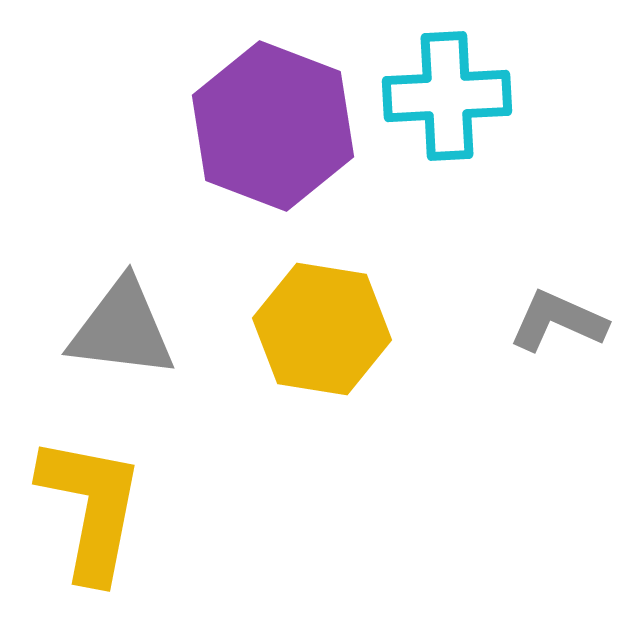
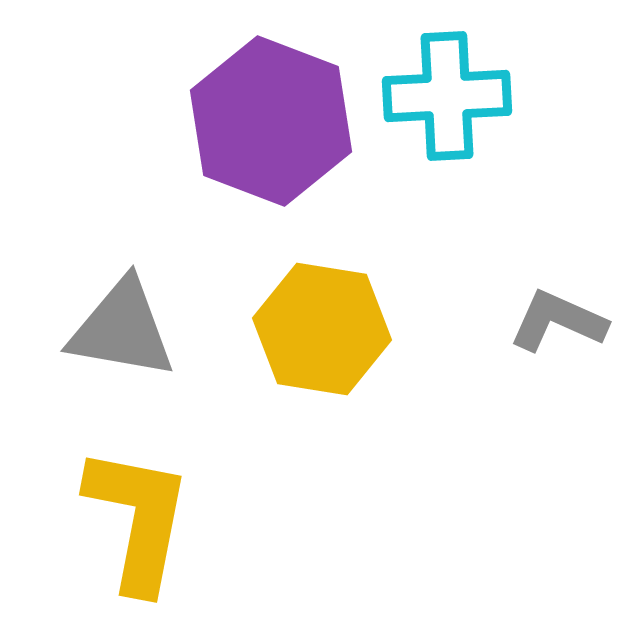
purple hexagon: moved 2 px left, 5 px up
gray triangle: rotated 3 degrees clockwise
yellow L-shape: moved 47 px right, 11 px down
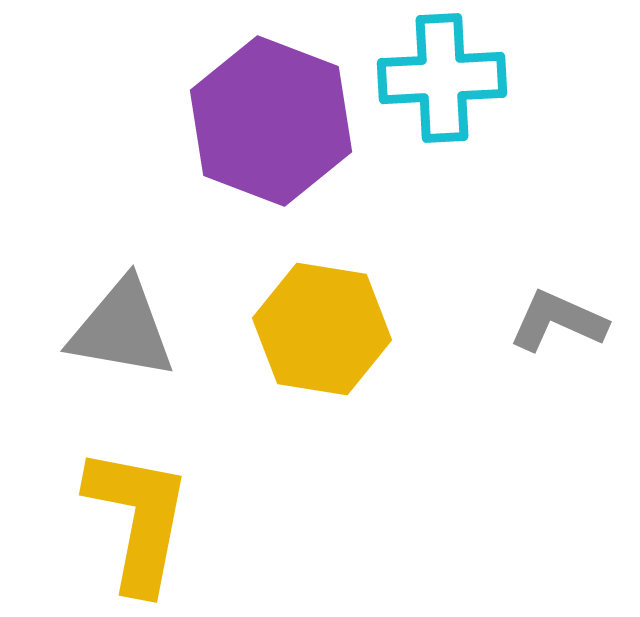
cyan cross: moved 5 px left, 18 px up
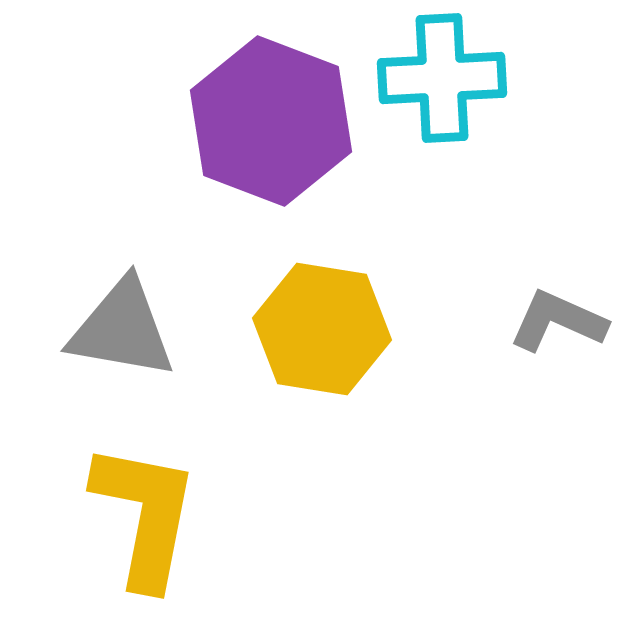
yellow L-shape: moved 7 px right, 4 px up
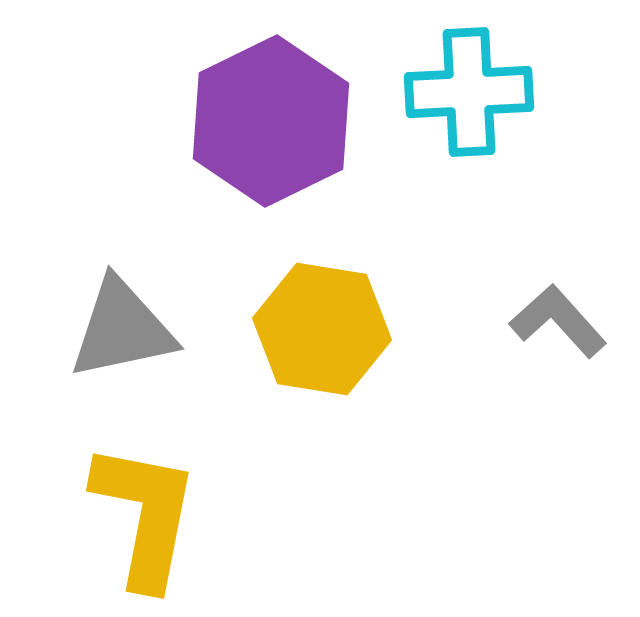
cyan cross: moved 27 px right, 14 px down
purple hexagon: rotated 13 degrees clockwise
gray L-shape: rotated 24 degrees clockwise
gray triangle: rotated 22 degrees counterclockwise
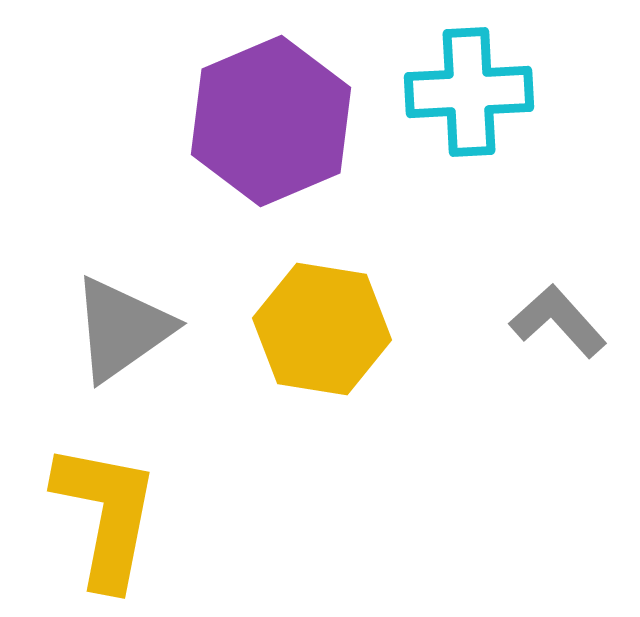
purple hexagon: rotated 3 degrees clockwise
gray triangle: rotated 23 degrees counterclockwise
yellow L-shape: moved 39 px left
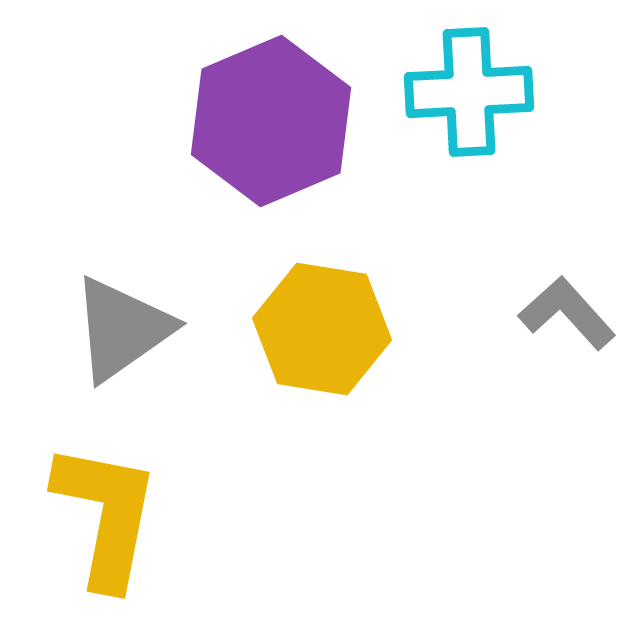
gray L-shape: moved 9 px right, 8 px up
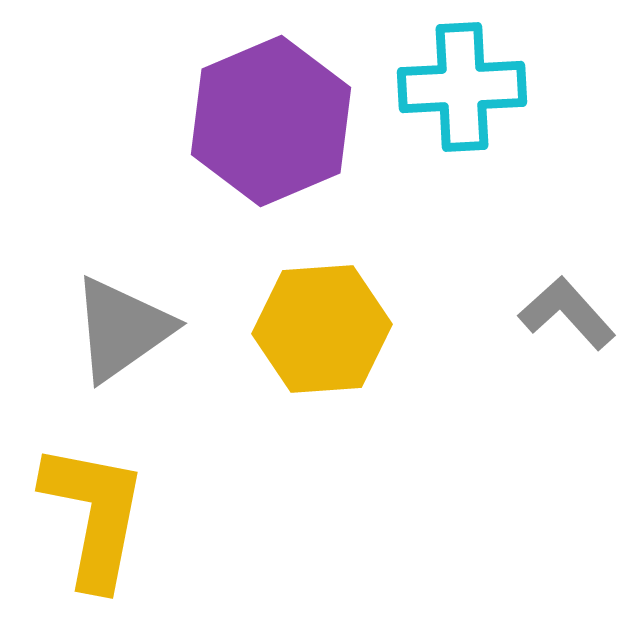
cyan cross: moved 7 px left, 5 px up
yellow hexagon: rotated 13 degrees counterclockwise
yellow L-shape: moved 12 px left
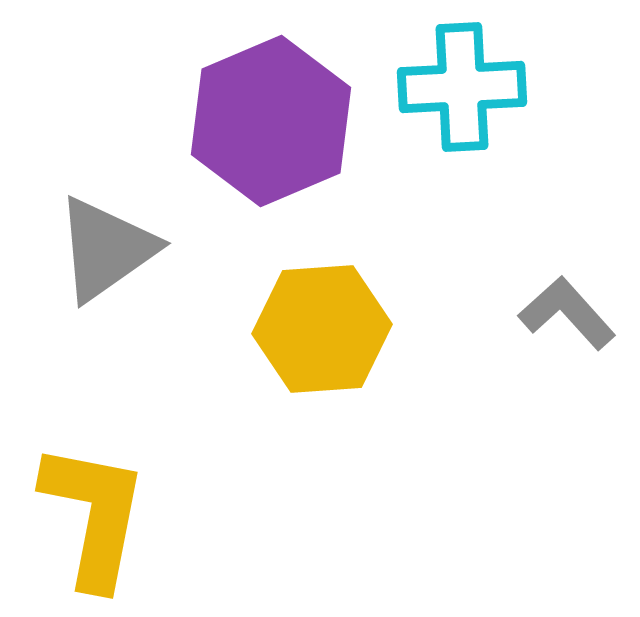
gray triangle: moved 16 px left, 80 px up
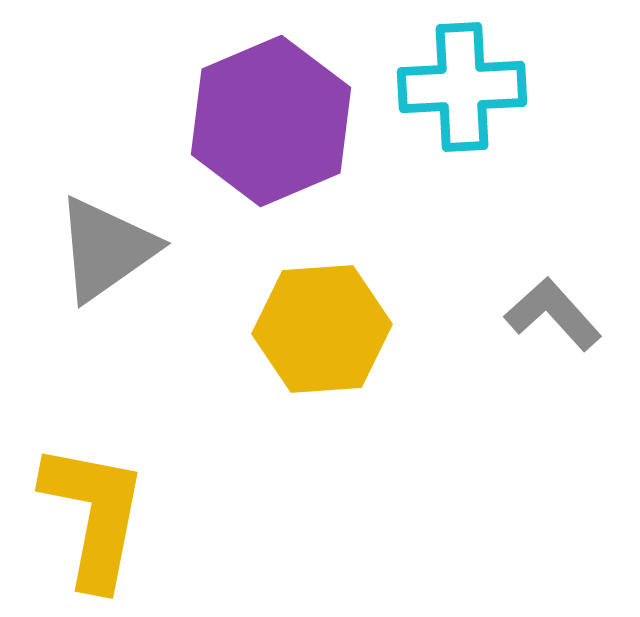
gray L-shape: moved 14 px left, 1 px down
